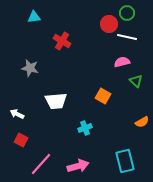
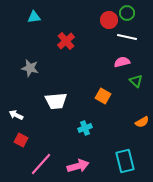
red circle: moved 4 px up
red cross: moved 4 px right; rotated 18 degrees clockwise
white arrow: moved 1 px left, 1 px down
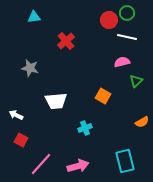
green triangle: rotated 32 degrees clockwise
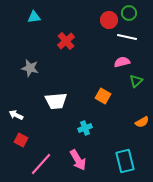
green circle: moved 2 px right
pink arrow: moved 6 px up; rotated 75 degrees clockwise
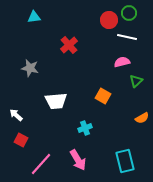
red cross: moved 3 px right, 4 px down
white arrow: rotated 16 degrees clockwise
orange semicircle: moved 4 px up
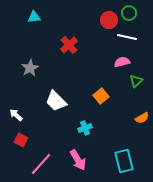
gray star: rotated 30 degrees clockwise
orange square: moved 2 px left; rotated 21 degrees clockwise
white trapezoid: rotated 50 degrees clockwise
cyan rectangle: moved 1 px left
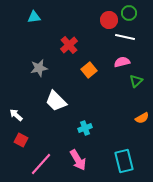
white line: moved 2 px left
gray star: moved 9 px right; rotated 18 degrees clockwise
orange square: moved 12 px left, 26 px up
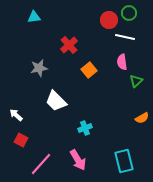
pink semicircle: rotated 84 degrees counterclockwise
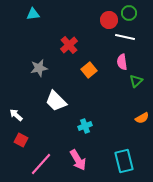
cyan triangle: moved 1 px left, 3 px up
cyan cross: moved 2 px up
